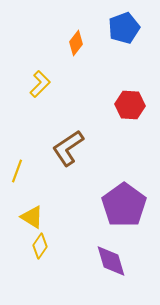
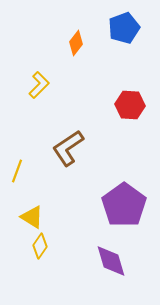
yellow L-shape: moved 1 px left, 1 px down
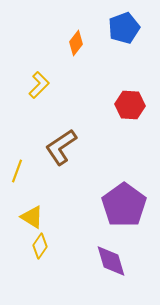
brown L-shape: moved 7 px left, 1 px up
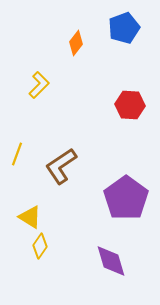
brown L-shape: moved 19 px down
yellow line: moved 17 px up
purple pentagon: moved 2 px right, 7 px up
yellow triangle: moved 2 px left
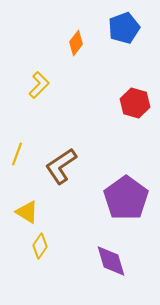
red hexagon: moved 5 px right, 2 px up; rotated 12 degrees clockwise
yellow triangle: moved 3 px left, 5 px up
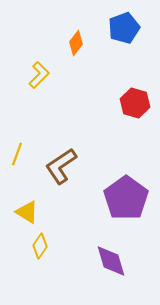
yellow L-shape: moved 10 px up
